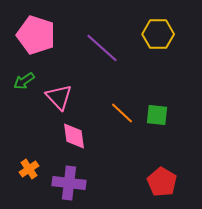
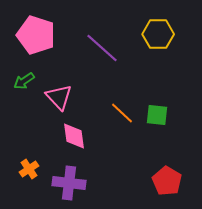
red pentagon: moved 5 px right, 1 px up
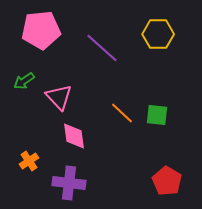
pink pentagon: moved 5 px right, 5 px up; rotated 24 degrees counterclockwise
orange cross: moved 8 px up
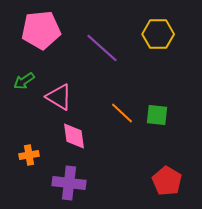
pink triangle: rotated 16 degrees counterclockwise
orange cross: moved 6 px up; rotated 24 degrees clockwise
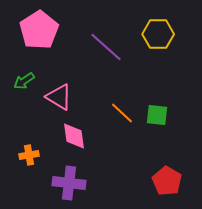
pink pentagon: moved 2 px left; rotated 27 degrees counterclockwise
purple line: moved 4 px right, 1 px up
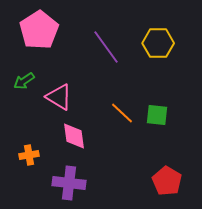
yellow hexagon: moved 9 px down
purple line: rotated 12 degrees clockwise
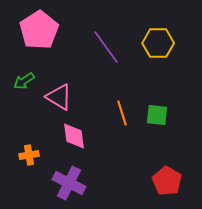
orange line: rotated 30 degrees clockwise
purple cross: rotated 20 degrees clockwise
